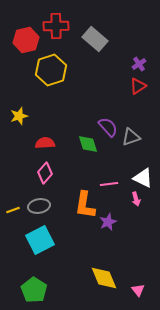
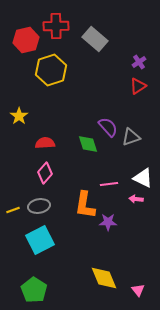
purple cross: moved 2 px up
yellow star: rotated 18 degrees counterclockwise
pink arrow: rotated 112 degrees clockwise
purple star: rotated 24 degrees clockwise
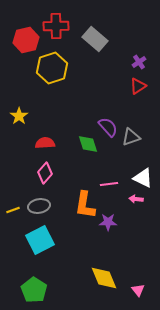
yellow hexagon: moved 1 px right, 2 px up
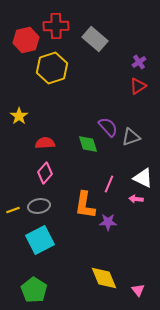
pink line: rotated 60 degrees counterclockwise
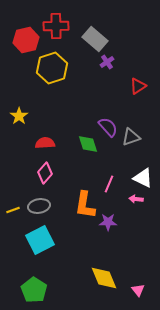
purple cross: moved 32 px left
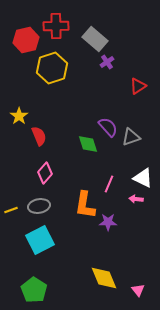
red semicircle: moved 6 px left, 7 px up; rotated 72 degrees clockwise
yellow line: moved 2 px left
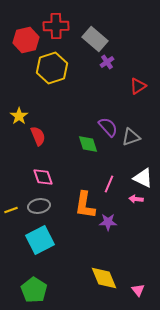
red semicircle: moved 1 px left
pink diamond: moved 2 px left, 4 px down; rotated 60 degrees counterclockwise
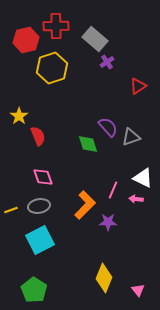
pink line: moved 4 px right, 6 px down
orange L-shape: rotated 144 degrees counterclockwise
yellow diamond: rotated 44 degrees clockwise
